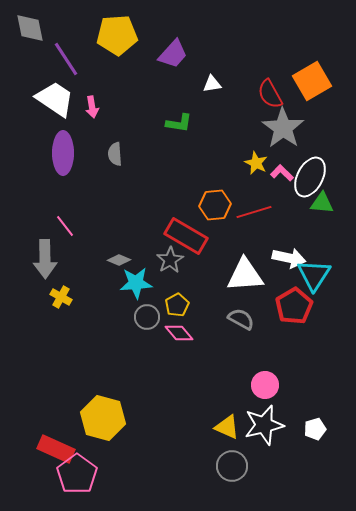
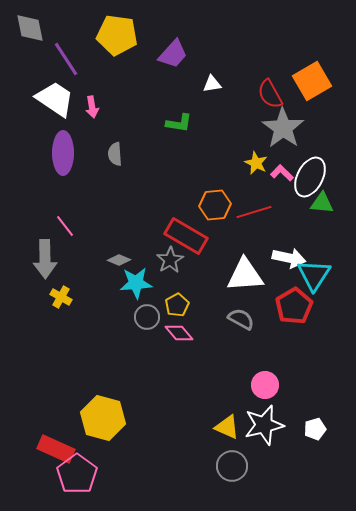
yellow pentagon at (117, 35): rotated 12 degrees clockwise
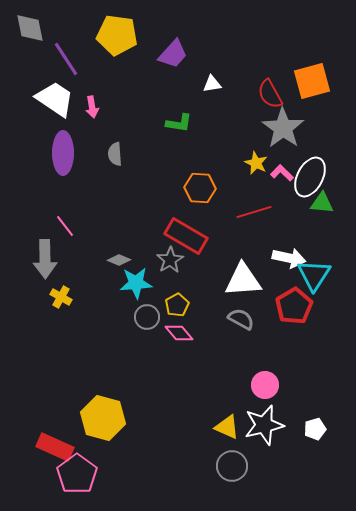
orange square at (312, 81): rotated 15 degrees clockwise
orange hexagon at (215, 205): moved 15 px left, 17 px up; rotated 8 degrees clockwise
white triangle at (245, 275): moved 2 px left, 5 px down
red rectangle at (56, 449): moved 1 px left, 2 px up
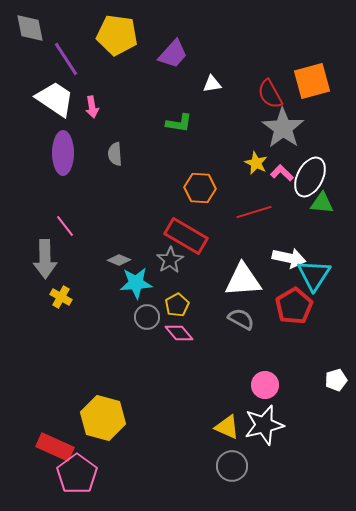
white pentagon at (315, 429): moved 21 px right, 49 px up
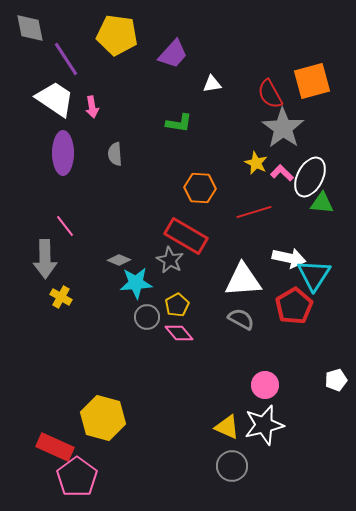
gray star at (170, 260): rotated 12 degrees counterclockwise
pink pentagon at (77, 474): moved 3 px down
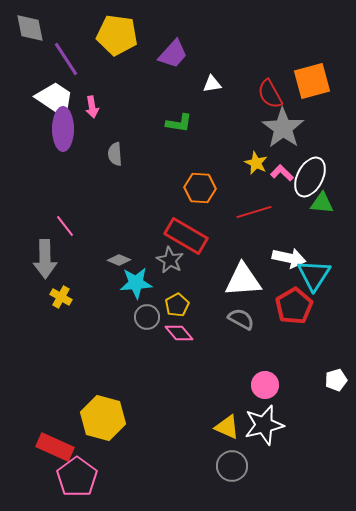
purple ellipse at (63, 153): moved 24 px up
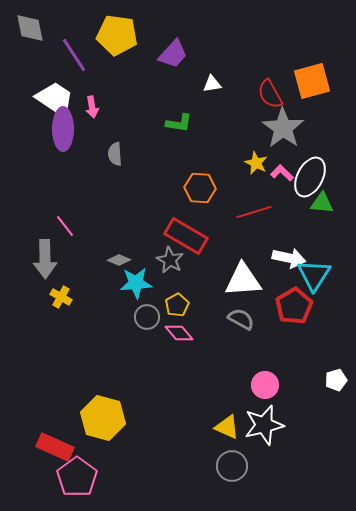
purple line at (66, 59): moved 8 px right, 4 px up
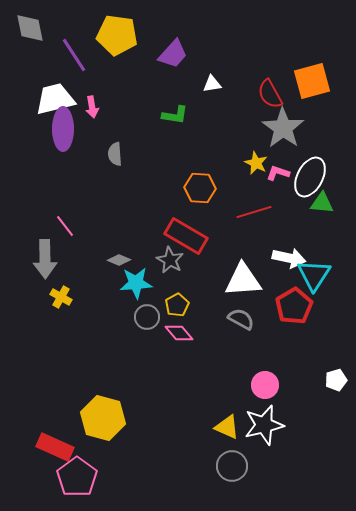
white trapezoid at (55, 99): rotated 48 degrees counterclockwise
green L-shape at (179, 123): moved 4 px left, 8 px up
pink L-shape at (282, 173): moved 4 px left; rotated 25 degrees counterclockwise
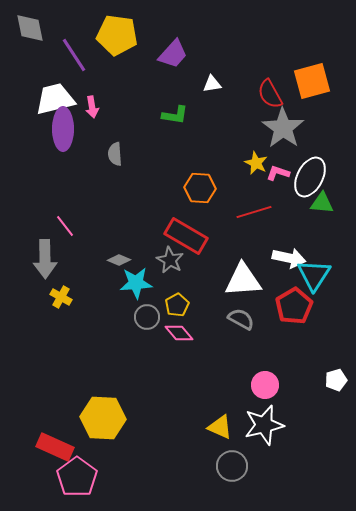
yellow hexagon at (103, 418): rotated 12 degrees counterclockwise
yellow triangle at (227, 427): moved 7 px left
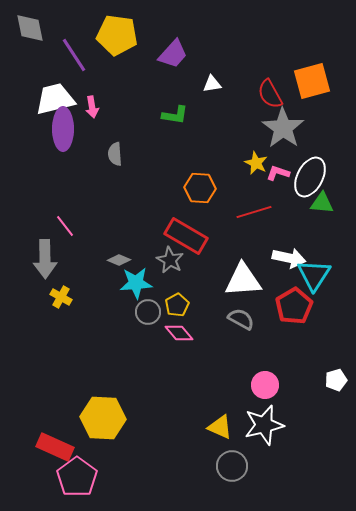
gray circle at (147, 317): moved 1 px right, 5 px up
